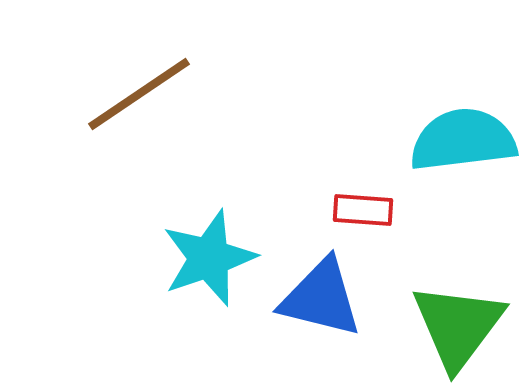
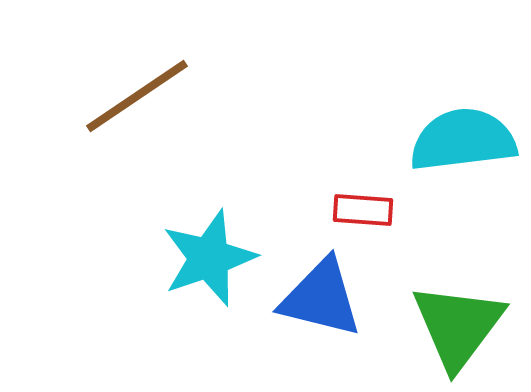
brown line: moved 2 px left, 2 px down
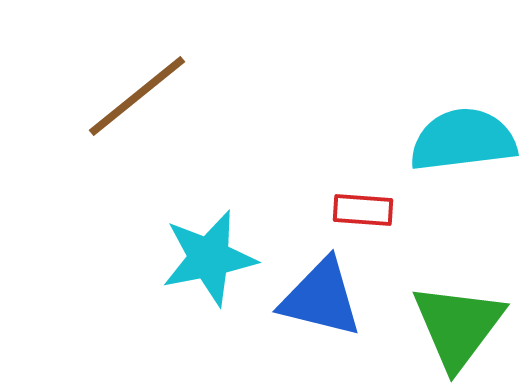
brown line: rotated 5 degrees counterclockwise
cyan star: rotated 8 degrees clockwise
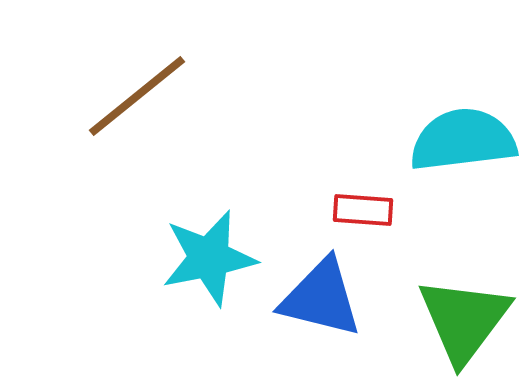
green triangle: moved 6 px right, 6 px up
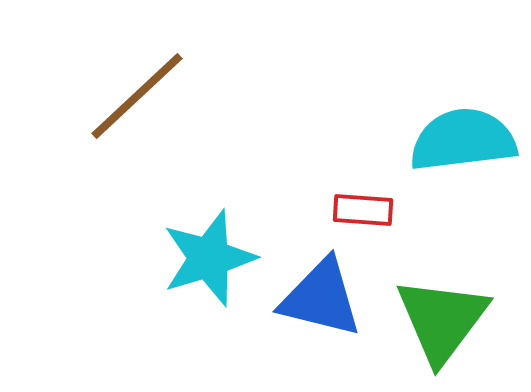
brown line: rotated 4 degrees counterclockwise
cyan star: rotated 6 degrees counterclockwise
green triangle: moved 22 px left
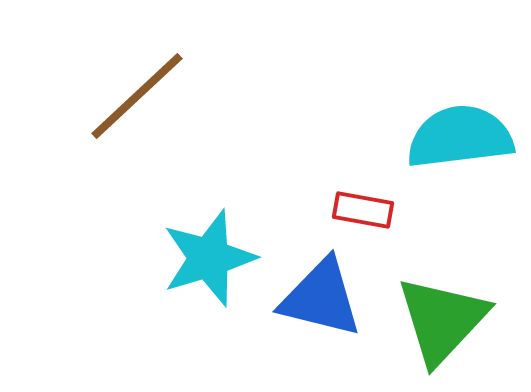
cyan semicircle: moved 3 px left, 3 px up
red rectangle: rotated 6 degrees clockwise
green triangle: rotated 6 degrees clockwise
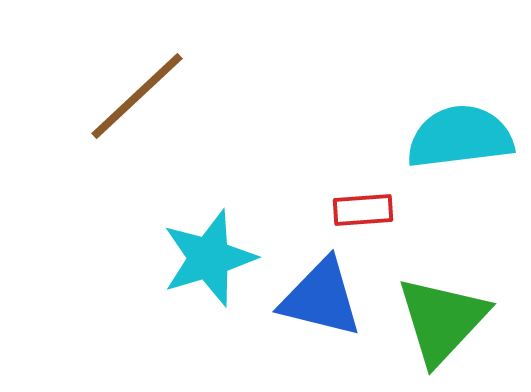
red rectangle: rotated 14 degrees counterclockwise
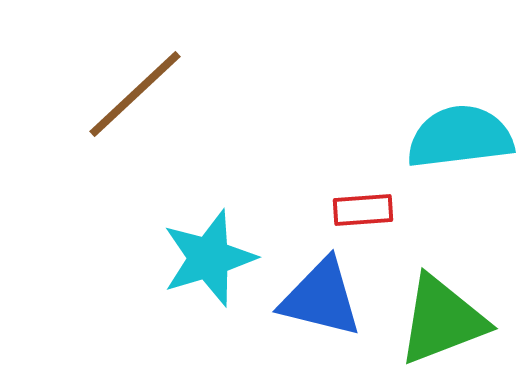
brown line: moved 2 px left, 2 px up
green triangle: rotated 26 degrees clockwise
